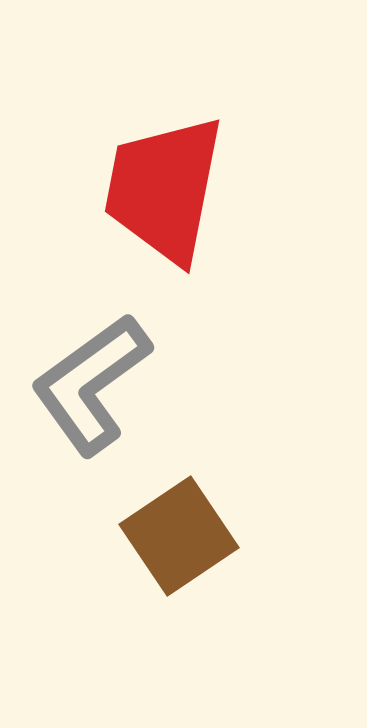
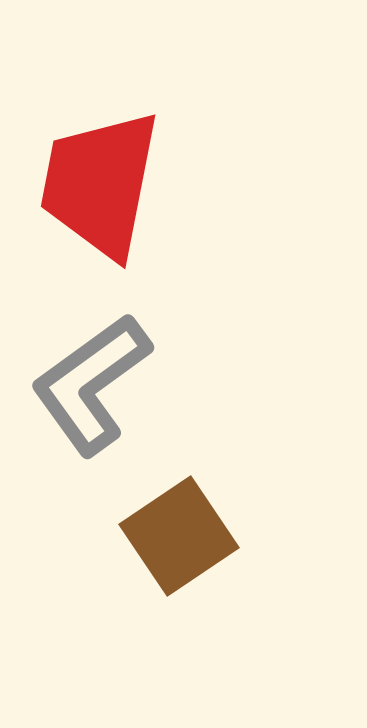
red trapezoid: moved 64 px left, 5 px up
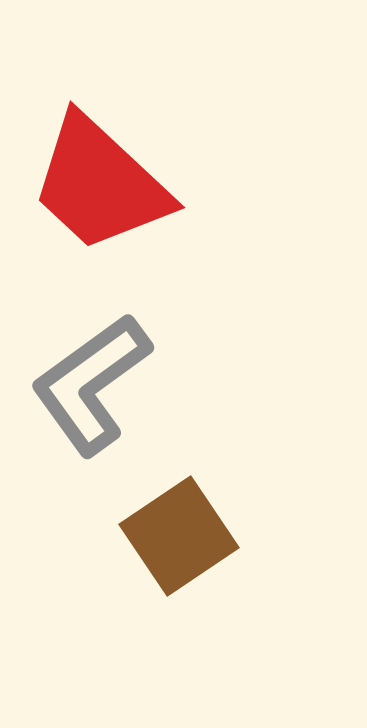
red trapezoid: rotated 58 degrees counterclockwise
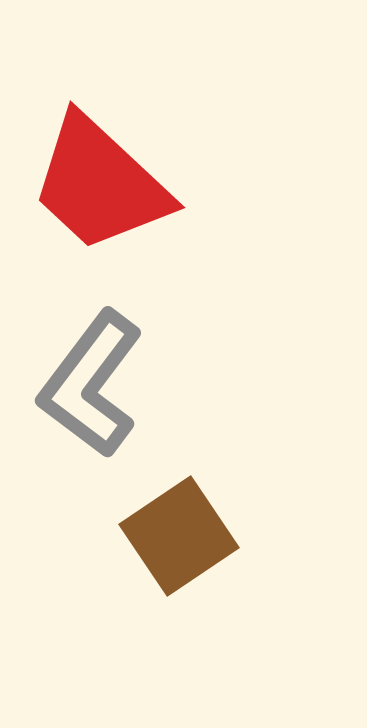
gray L-shape: rotated 17 degrees counterclockwise
